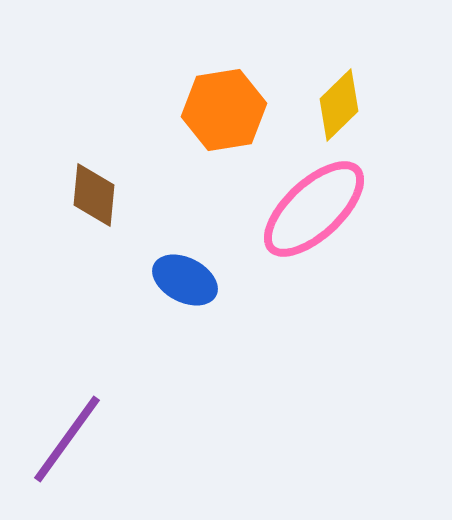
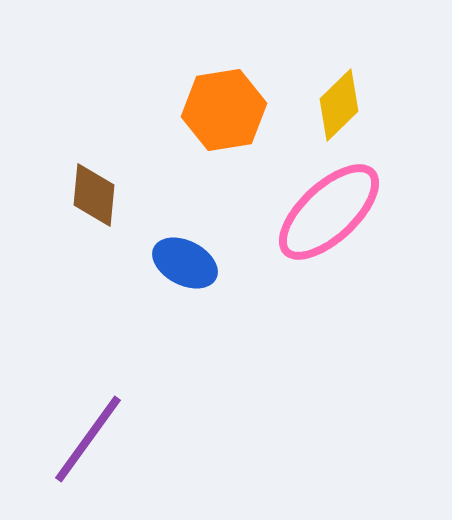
pink ellipse: moved 15 px right, 3 px down
blue ellipse: moved 17 px up
purple line: moved 21 px right
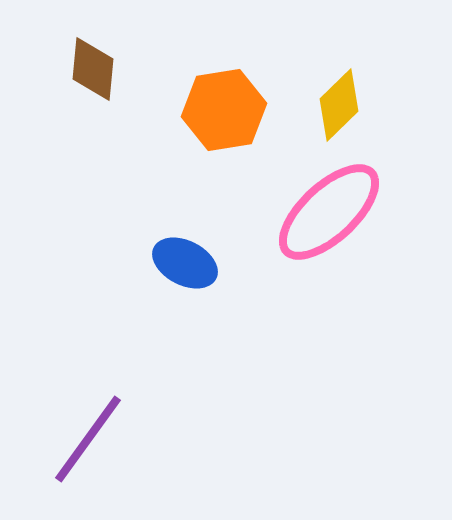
brown diamond: moved 1 px left, 126 px up
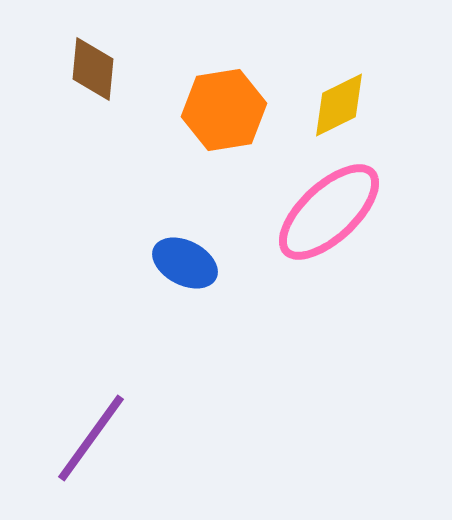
yellow diamond: rotated 18 degrees clockwise
purple line: moved 3 px right, 1 px up
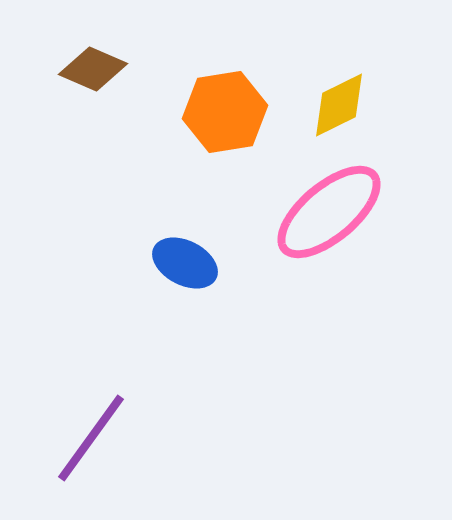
brown diamond: rotated 72 degrees counterclockwise
orange hexagon: moved 1 px right, 2 px down
pink ellipse: rotated 3 degrees clockwise
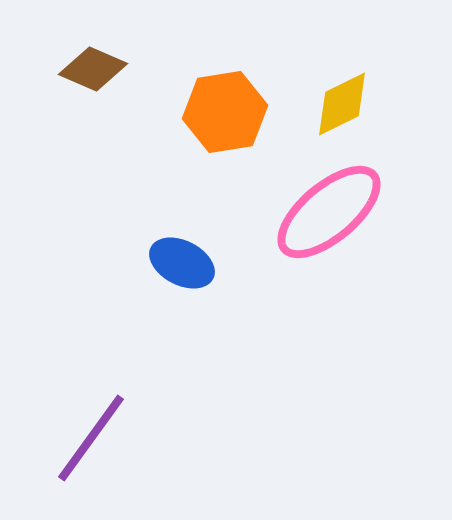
yellow diamond: moved 3 px right, 1 px up
blue ellipse: moved 3 px left
